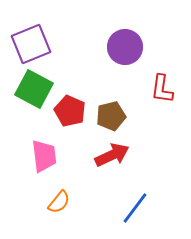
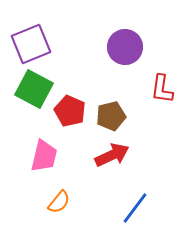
pink trapezoid: rotated 20 degrees clockwise
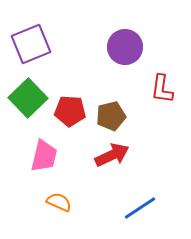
green square: moved 6 px left, 9 px down; rotated 18 degrees clockwise
red pentagon: rotated 20 degrees counterclockwise
orange semicircle: rotated 105 degrees counterclockwise
blue line: moved 5 px right; rotated 20 degrees clockwise
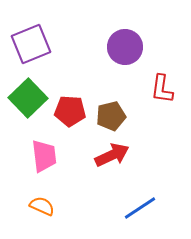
pink trapezoid: rotated 20 degrees counterclockwise
orange semicircle: moved 17 px left, 4 px down
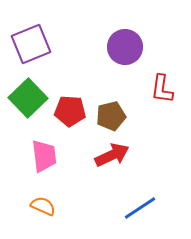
orange semicircle: moved 1 px right
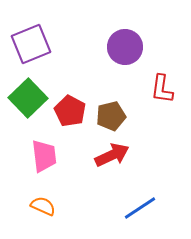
red pentagon: rotated 24 degrees clockwise
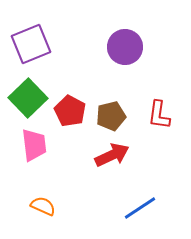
red L-shape: moved 3 px left, 26 px down
pink trapezoid: moved 10 px left, 11 px up
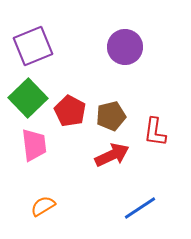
purple square: moved 2 px right, 2 px down
red L-shape: moved 4 px left, 17 px down
orange semicircle: rotated 55 degrees counterclockwise
